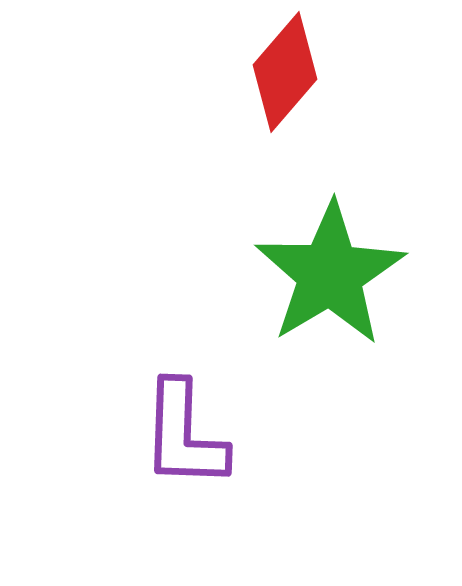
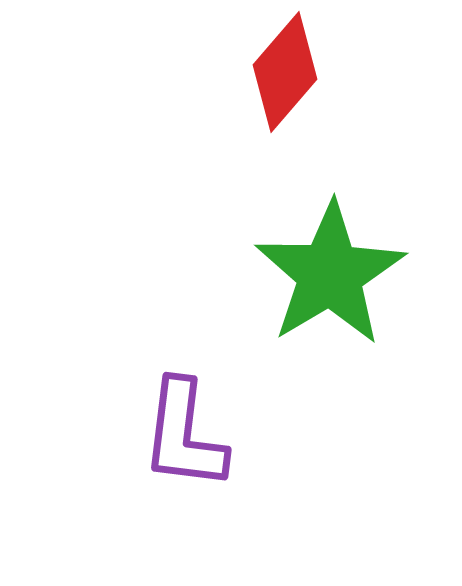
purple L-shape: rotated 5 degrees clockwise
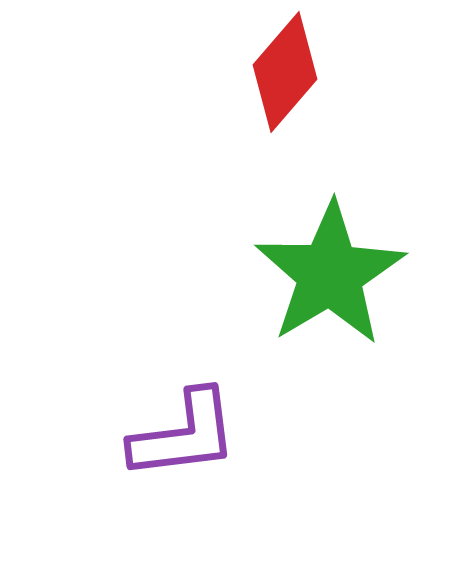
purple L-shape: rotated 104 degrees counterclockwise
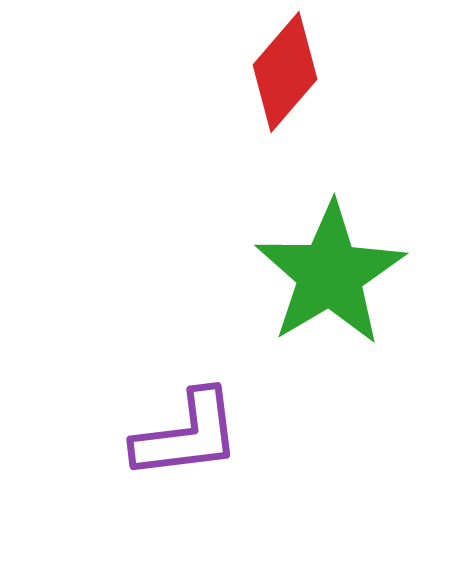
purple L-shape: moved 3 px right
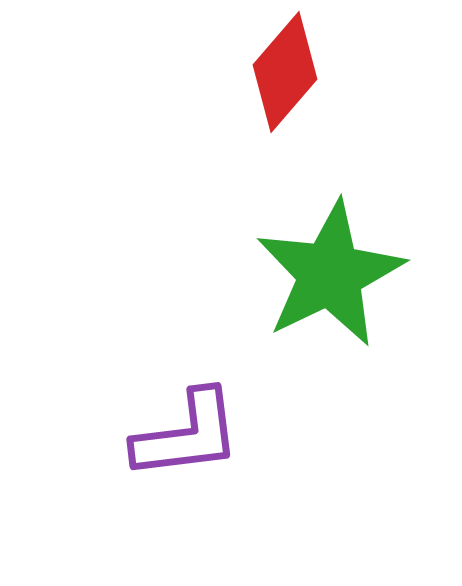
green star: rotated 5 degrees clockwise
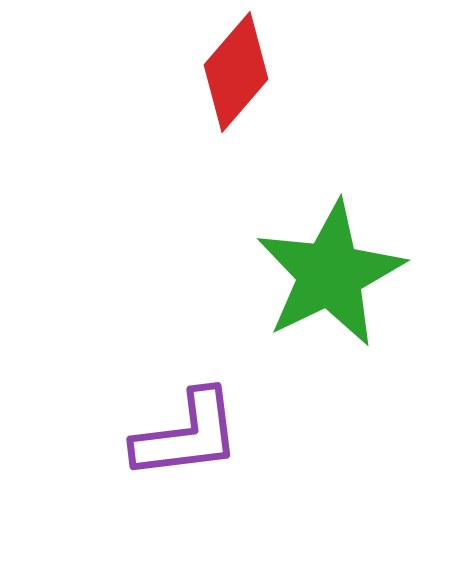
red diamond: moved 49 px left
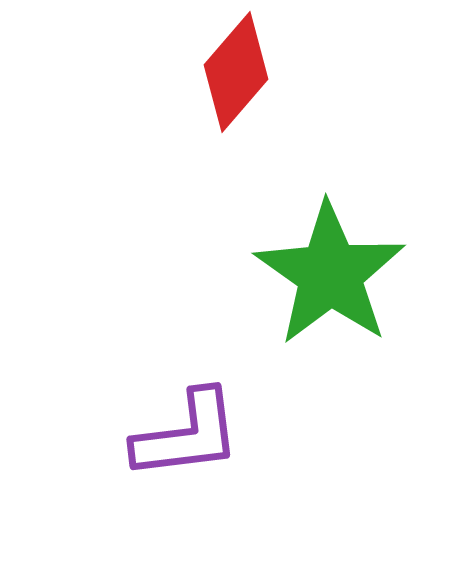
green star: rotated 11 degrees counterclockwise
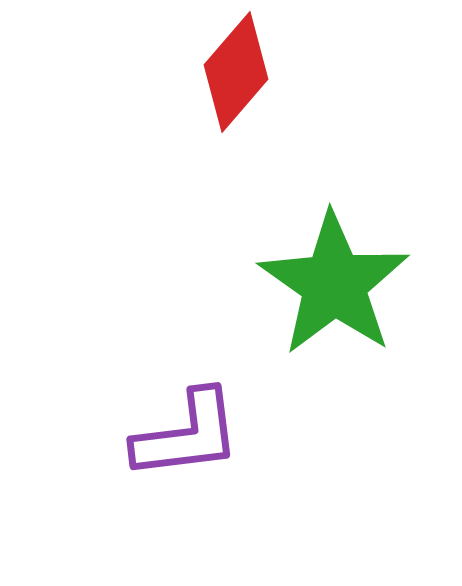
green star: moved 4 px right, 10 px down
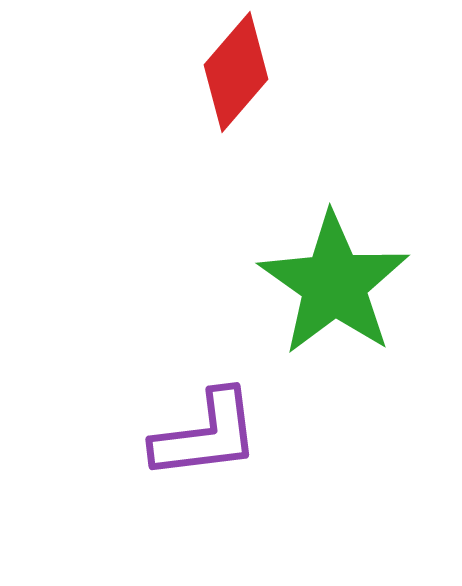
purple L-shape: moved 19 px right
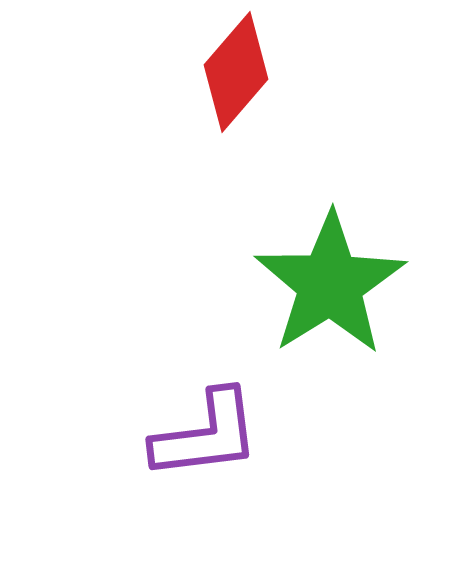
green star: moved 4 px left; rotated 5 degrees clockwise
